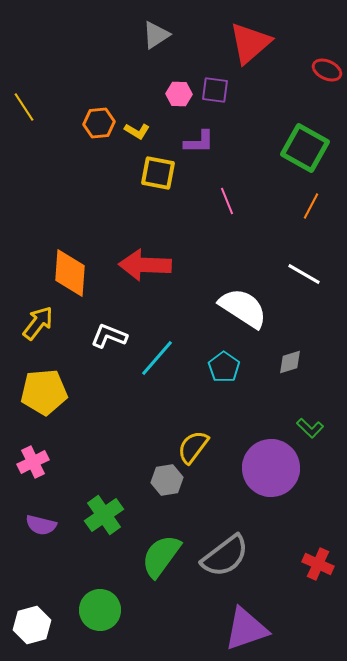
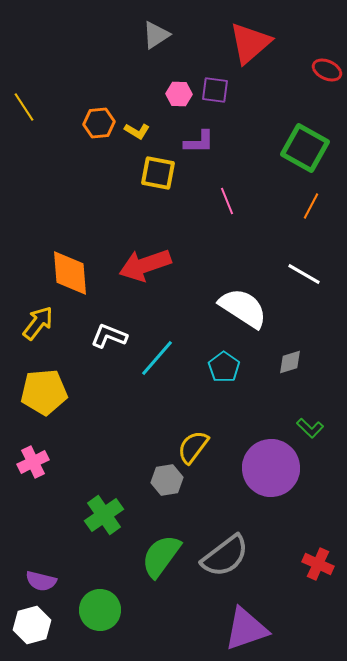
red arrow: rotated 21 degrees counterclockwise
orange diamond: rotated 9 degrees counterclockwise
purple semicircle: moved 56 px down
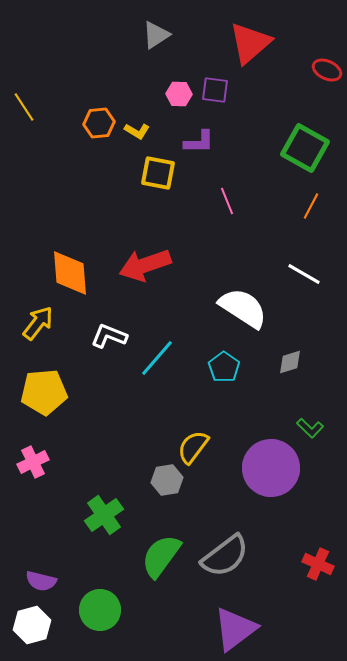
purple triangle: moved 11 px left; rotated 18 degrees counterclockwise
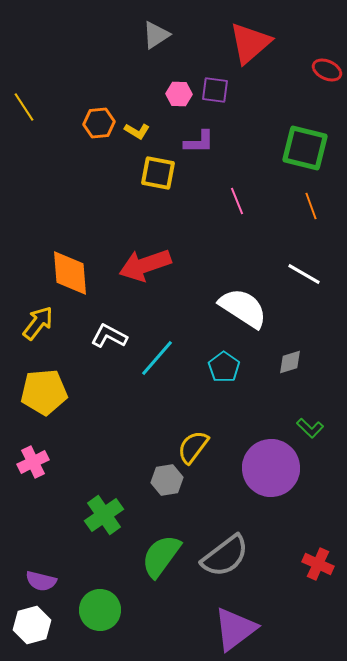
green square: rotated 15 degrees counterclockwise
pink line: moved 10 px right
orange line: rotated 48 degrees counterclockwise
white L-shape: rotated 6 degrees clockwise
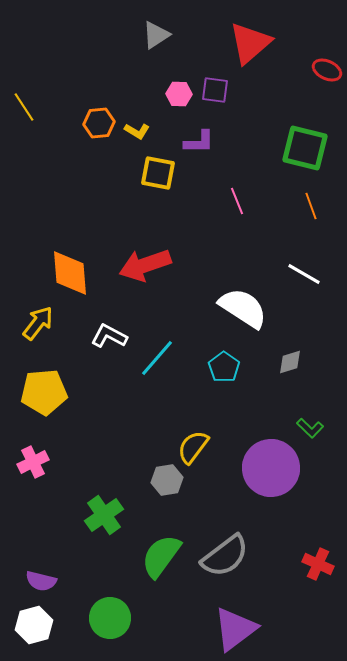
green circle: moved 10 px right, 8 px down
white hexagon: moved 2 px right
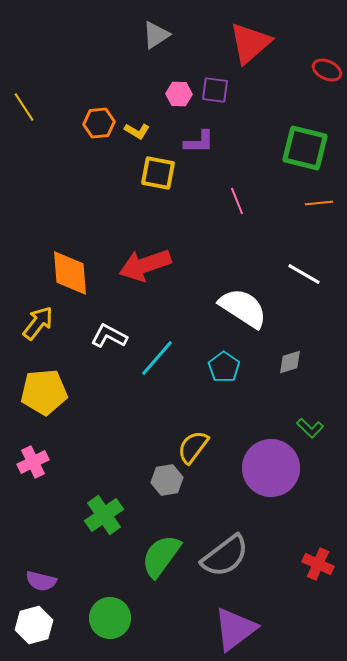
orange line: moved 8 px right, 3 px up; rotated 76 degrees counterclockwise
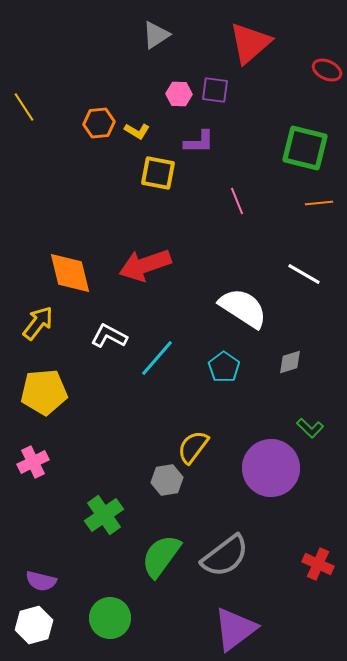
orange diamond: rotated 9 degrees counterclockwise
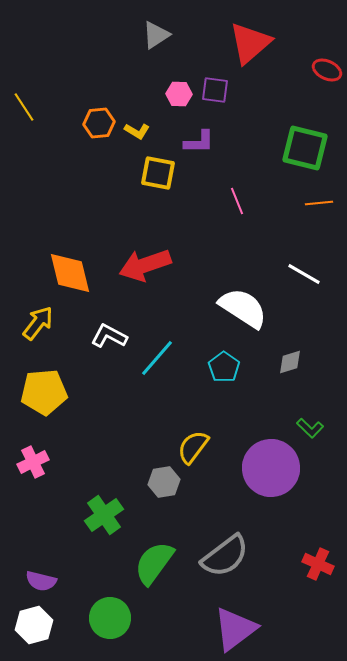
gray hexagon: moved 3 px left, 2 px down
green semicircle: moved 7 px left, 7 px down
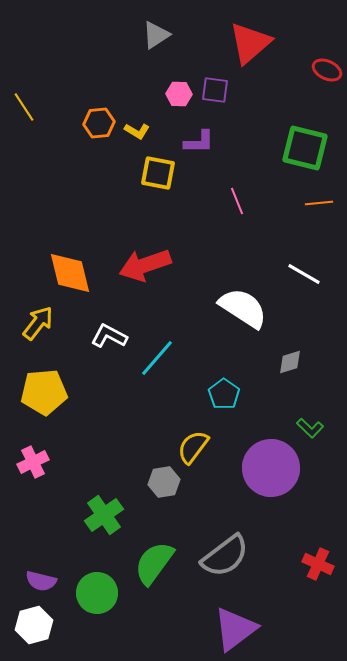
cyan pentagon: moved 27 px down
green circle: moved 13 px left, 25 px up
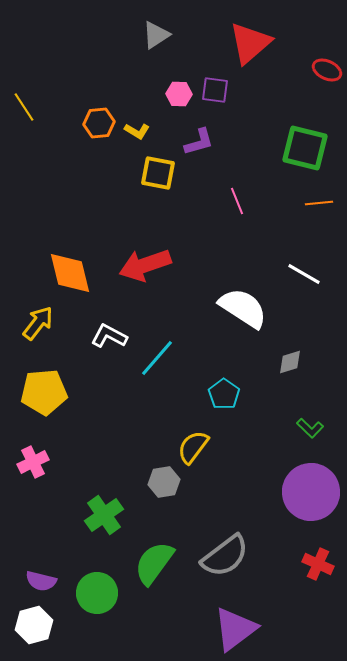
purple L-shape: rotated 16 degrees counterclockwise
purple circle: moved 40 px right, 24 px down
